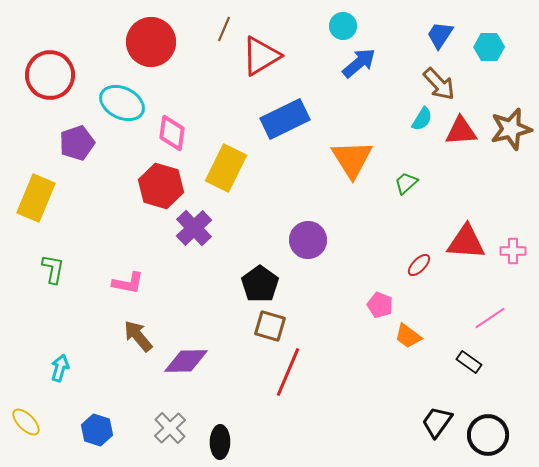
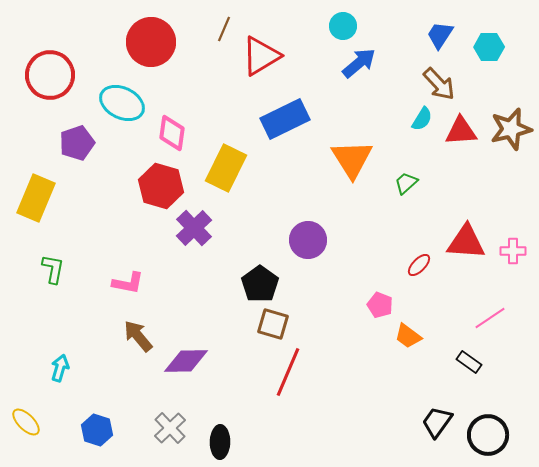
brown square at (270, 326): moved 3 px right, 2 px up
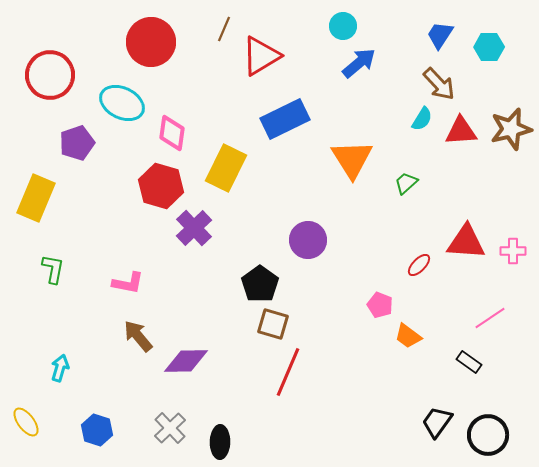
yellow ellipse at (26, 422): rotated 8 degrees clockwise
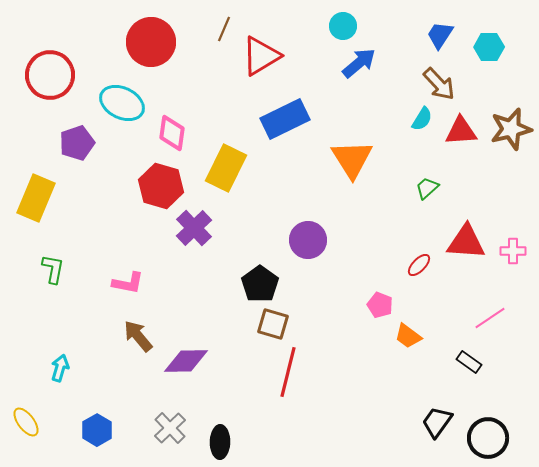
green trapezoid at (406, 183): moved 21 px right, 5 px down
red line at (288, 372): rotated 9 degrees counterclockwise
blue hexagon at (97, 430): rotated 12 degrees clockwise
black circle at (488, 435): moved 3 px down
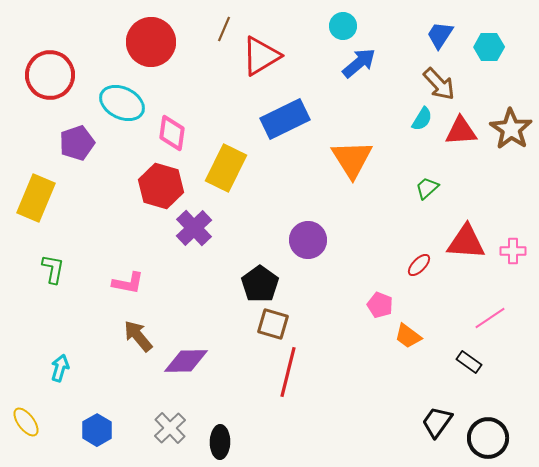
brown star at (511, 129): rotated 24 degrees counterclockwise
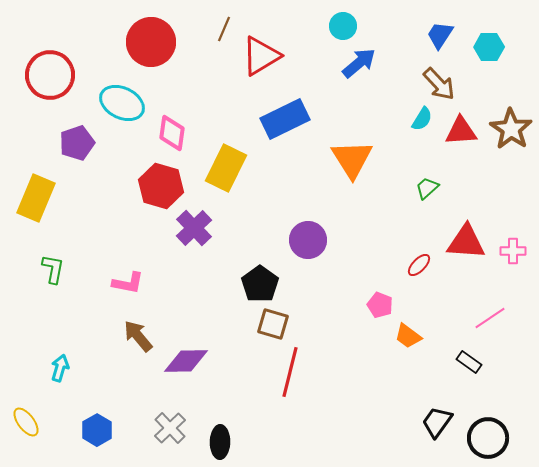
red line at (288, 372): moved 2 px right
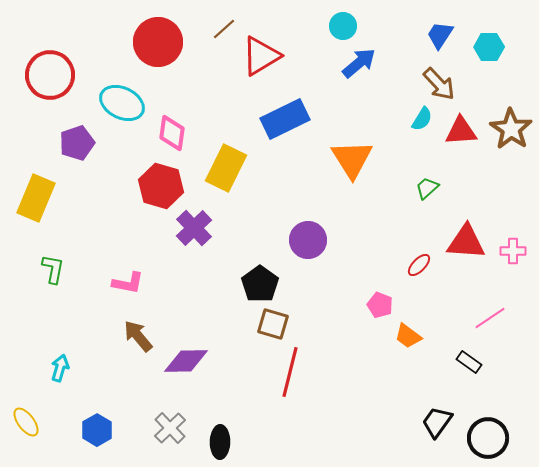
brown line at (224, 29): rotated 25 degrees clockwise
red circle at (151, 42): moved 7 px right
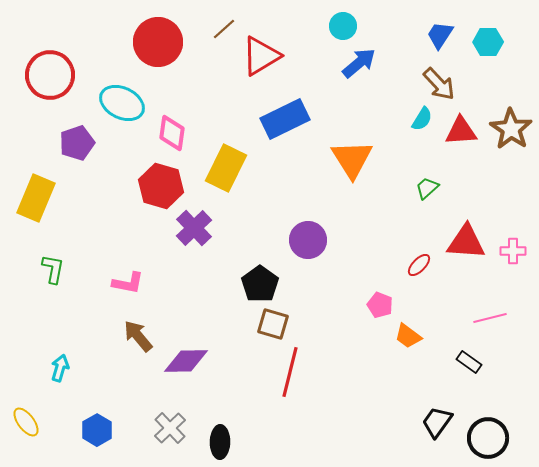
cyan hexagon at (489, 47): moved 1 px left, 5 px up
pink line at (490, 318): rotated 20 degrees clockwise
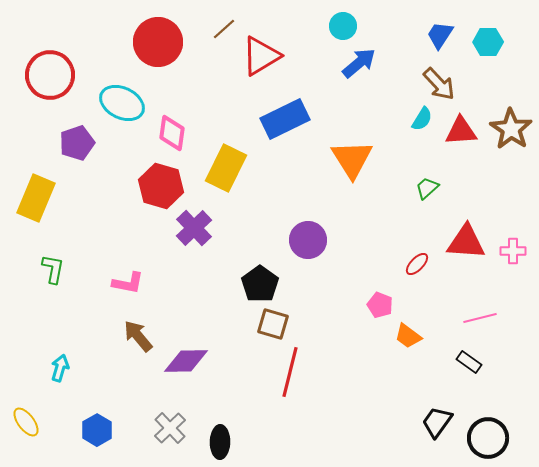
red ellipse at (419, 265): moved 2 px left, 1 px up
pink line at (490, 318): moved 10 px left
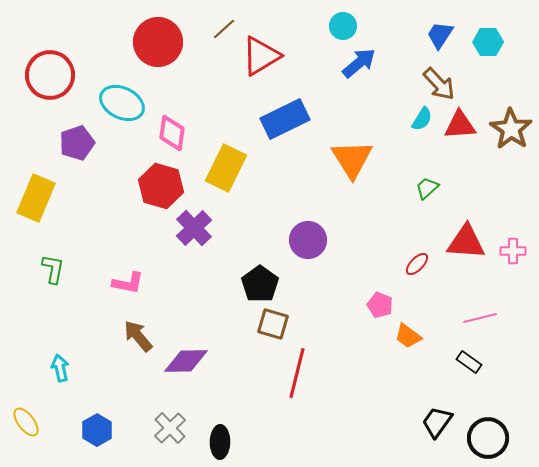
red triangle at (461, 131): moved 1 px left, 6 px up
cyan arrow at (60, 368): rotated 28 degrees counterclockwise
red line at (290, 372): moved 7 px right, 1 px down
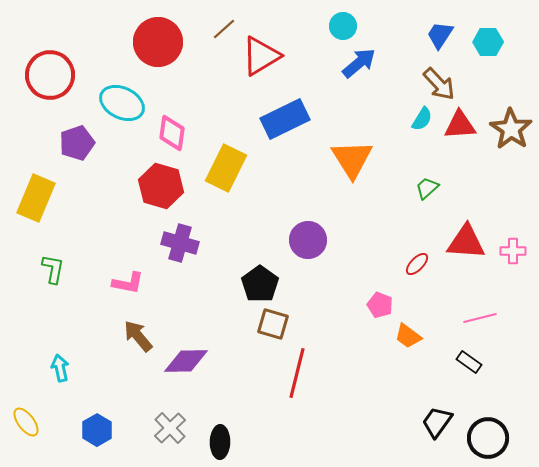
purple cross at (194, 228): moved 14 px left, 15 px down; rotated 30 degrees counterclockwise
